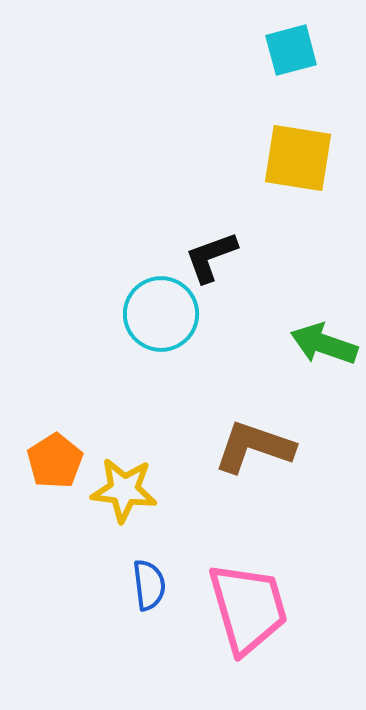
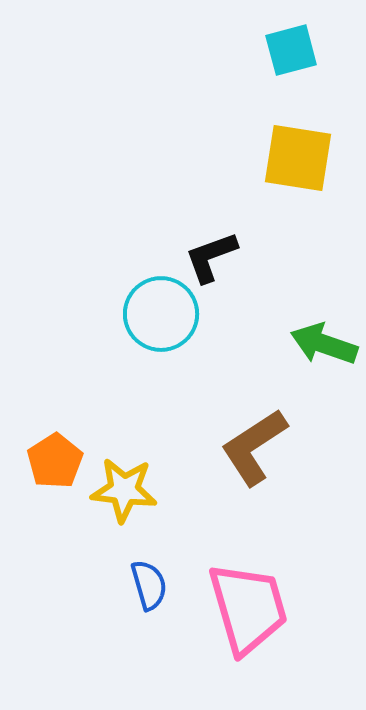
brown L-shape: rotated 52 degrees counterclockwise
blue semicircle: rotated 9 degrees counterclockwise
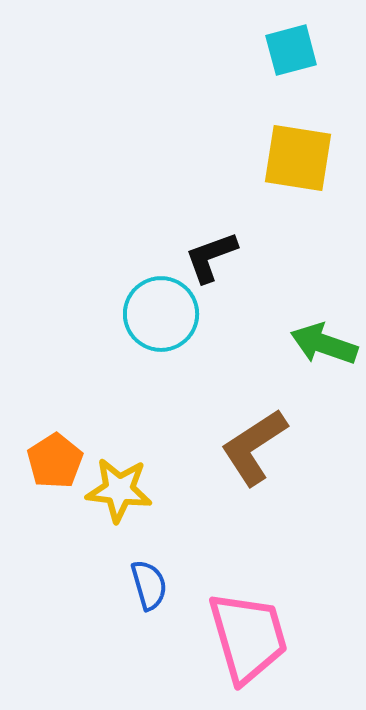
yellow star: moved 5 px left
pink trapezoid: moved 29 px down
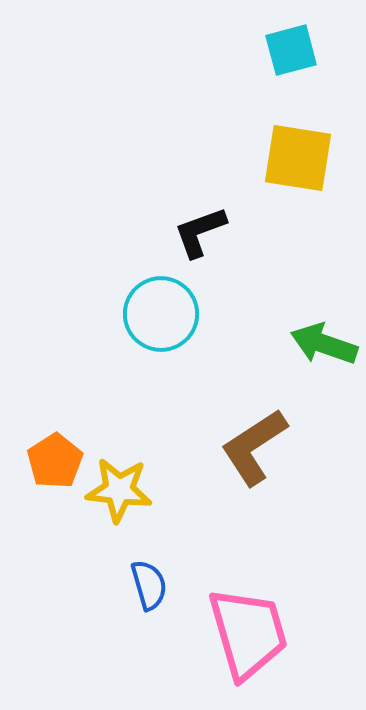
black L-shape: moved 11 px left, 25 px up
pink trapezoid: moved 4 px up
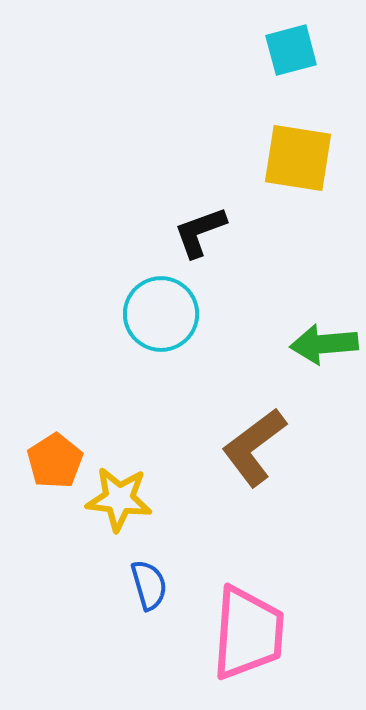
green arrow: rotated 24 degrees counterclockwise
brown L-shape: rotated 4 degrees counterclockwise
yellow star: moved 9 px down
pink trapezoid: rotated 20 degrees clockwise
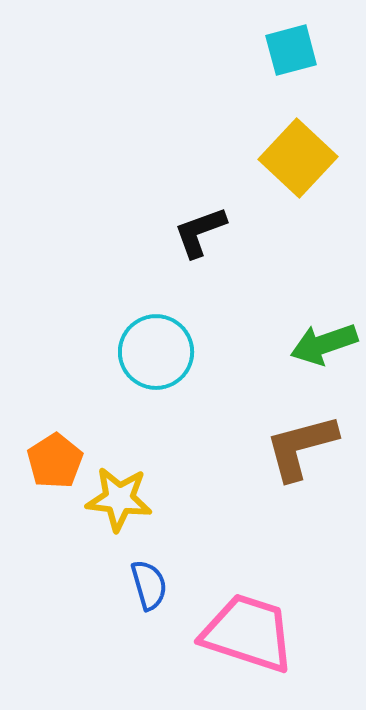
yellow square: rotated 34 degrees clockwise
cyan circle: moved 5 px left, 38 px down
green arrow: rotated 14 degrees counterclockwise
brown L-shape: moved 47 px right; rotated 22 degrees clockwise
pink trapezoid: rotated 76 degrees counterclockwise
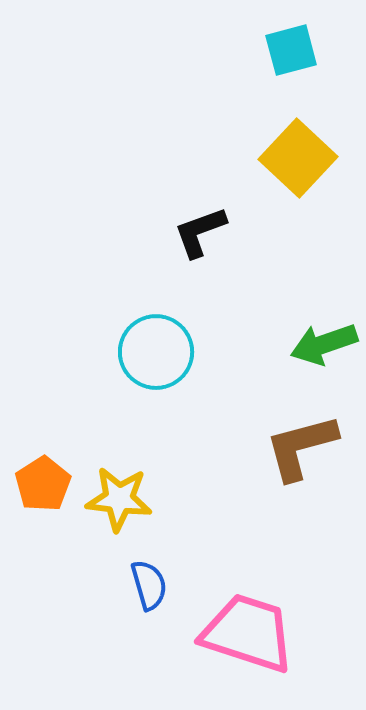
orange pentagon: moved 12 px left, 23 px down
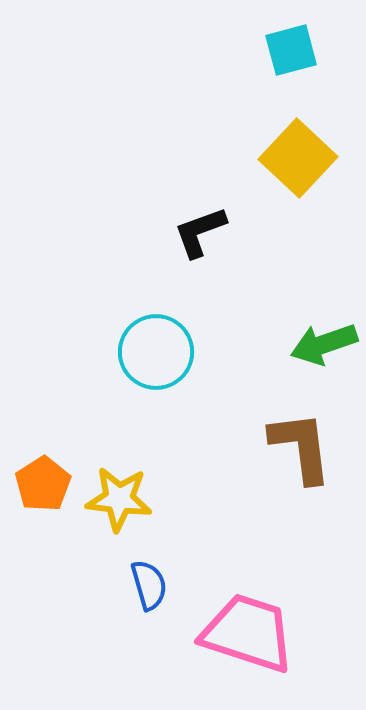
brown L-shape: rotated 98 degrees clockwise
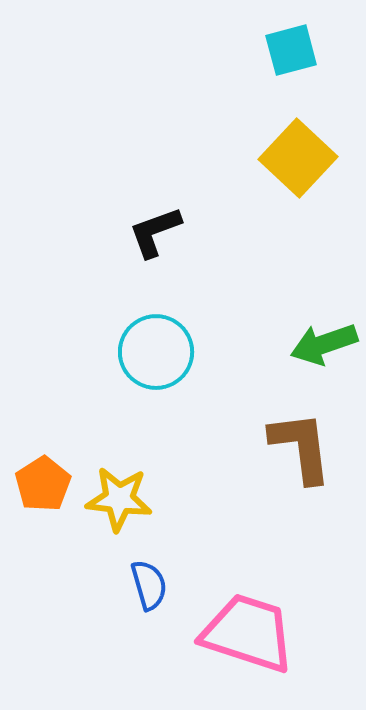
black L-shape: moved 45 px left
